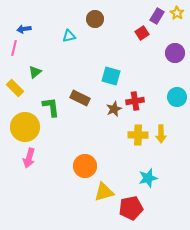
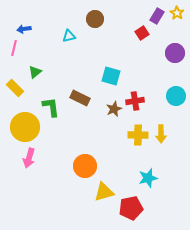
cyan circle: moved 1 px left, 1 px up
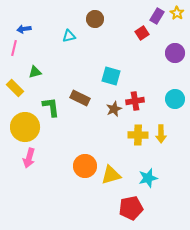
green triangle: rotated 24 degrees clockwise
cyan circle: moved 1 px left, 3 px down
yellow triangle: moved 7 px right, 17 px up
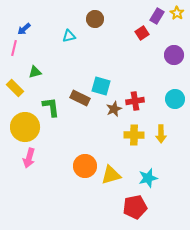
blue arrow: rotated 32 degrees counterclockwise
purple circle: moved 1 px left, 2 px down
cyan square: moved 10 px left, 10 px down
yellow cross: moved 4 px left
red pentagon: moved 4 px right, 1 px up
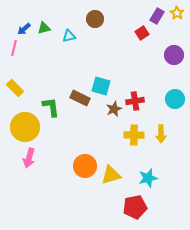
green triangle: moved 9 px right, 44 px up
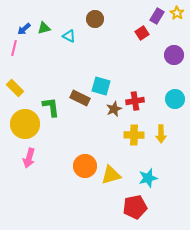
cyan triangle: rotated 40 degrees clockwise
yellow circle: moved 3 px up
